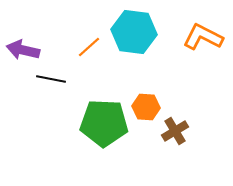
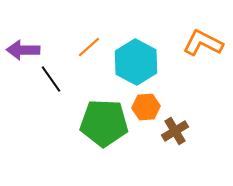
cyan hexagon: moved 2 px right, 30 px down; rotated 21 degrees clockwise
orange L-shape: moved 6 px down
purple arrow: rotated 12 degrees counterclockwise
black line: rotated 44 degrees clockwise
orange hexagon: rotated 8 degrees counterclockwise
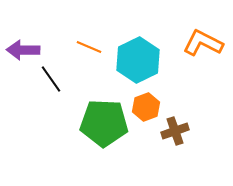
orange line: rotated 65 degrees clockwise
cyan hexagon: moved 2 px right, 2 px up; rotated 6 degrees clockwise
orange hexagon: rotated 16 degrees counterclockwise
brown cross: rotated 12 degrees clockwise
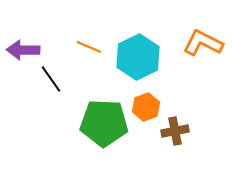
cyan hexagon: moved 3 px up
brown cross: rotated 8 degrees clockwise
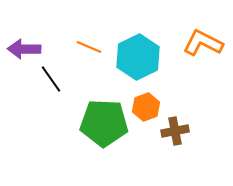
purple arrow: moved 1 px right, 1 px up
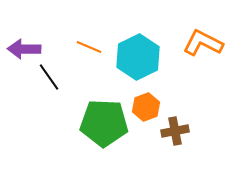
black line: moved 2 px left, 2 px up
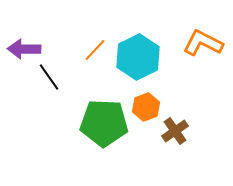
orange line: moved 6 px right, 3 px down; rotated 70 degrees counterclockwise
brown cross: rotated 24 degrees counterclockwise
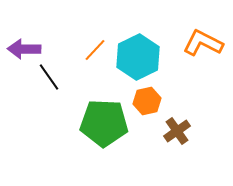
orange hexagon: moved 1 px right, 6 px up; rotated 8 degrees clockwise
brown cross: moved 2 px right
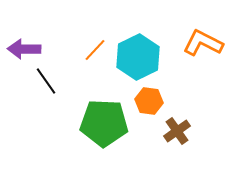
black line: moved 3 px left, 4 px down
orange hexagon: moved 2 px right; rotated 20 degrees clockwise
